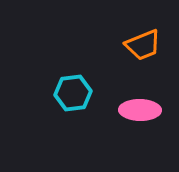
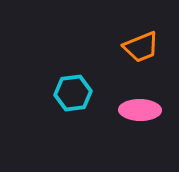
orange trapezoid: moved 2 px left, 2 px down
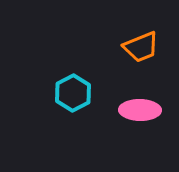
cyan hexagon: rotated 21 degrees counterclockwise
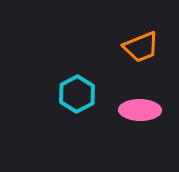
cyan hexagon: moved 4 px right, 1 px down
